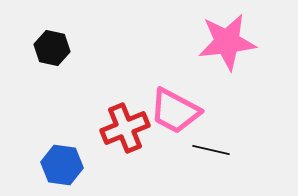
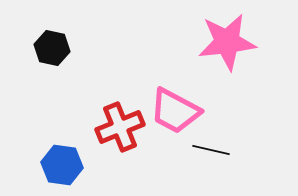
red cross: moved 5 px left, 1 px up
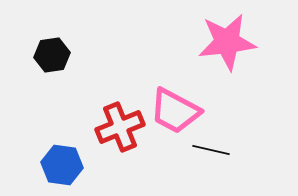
black hexagon: moved 7 px down; rotated 20 degrees counterclockwise
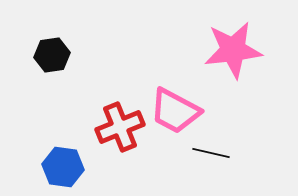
pink star: moved 6 px right, 8 px down
black line: moved 3 px down
blue hexagon: moved 1 px right, 2 px down
